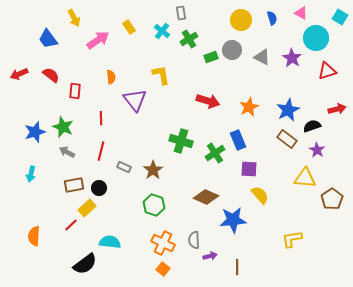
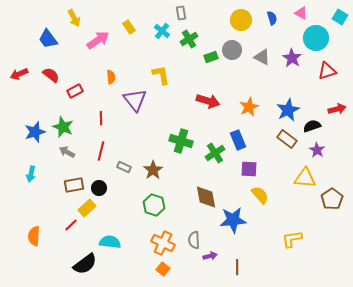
red rectangle at (75, 91): rotated 56 degrees clockwise
brown diamond at (206, 197): rotated 55 degrees clockwise
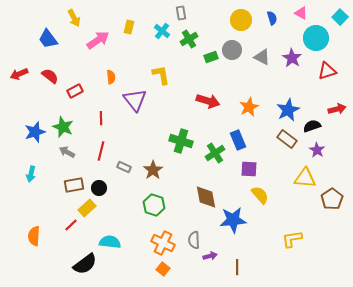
cyan square at (340, 17): rotated 14 degrees clockwise
yellow rectangle at (129, 27): rotated 48 degrees clockwise
red semicircle at (51, 75): moved 1 px left, 1 px down
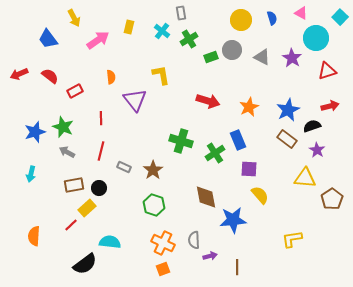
red arrow at (337, 109): moved 7 px left, 3 px up
orange square at (163, 269): rotated 32 degrees clockwise
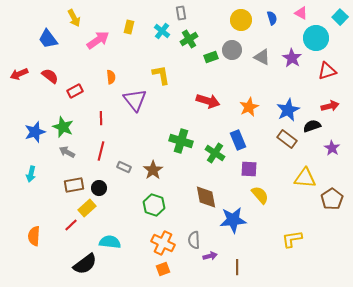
purple star at (317, 150): moved 15 px right, 2 px up
green cross at (215, 153): rotated 24 degrees counterclockwise
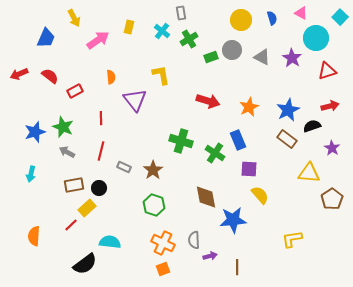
blue trapezoid at (48, 39): moved 2 px left, 1 px up; rotated 120 degrees counterclockwise
yellow triangle at (305, 178): moved 4 px right, 5 px up
